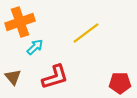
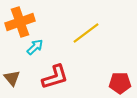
brown triangle: moved 1 px left, 1 px down
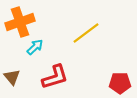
brown triangle: moved 1 px up
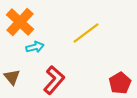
orange cross: rotated 28 degrees counterclockwise
cyan arrow: rotated 30 degrees clockwise
red L-shape: moved 1 px left, 3 px down; rotated 32 degrees counterclockwise
red pentagon: rotated 30 degrees counterclockwise
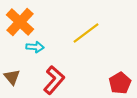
cyan arrow: rotated 18 degrees clockwise
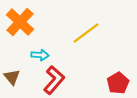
cyan arrow: moved 5 px right, 8 px down
red pentagon: moved 2 px left
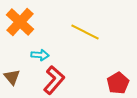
yellow line: moved 1 px left, 1 px up; rotated 64 degrees clockwise
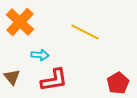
red L-shape: rotated 40 degrees clockwise
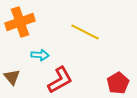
orange cross: rotated 28 degrees clockwise
red L-shape: moved 6 px right; rotated 20 degrees counterclockwise
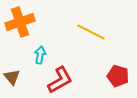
yellow line: moved 6 px right
cyan arrow: rotated 84 degrees counterclockwise
red pentagon: moved 7 px up; rotated 25 degrees counterclockwise
